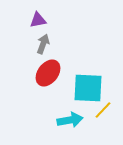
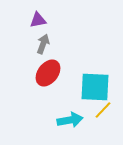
cyan square: moved 7 px right, 1 px up
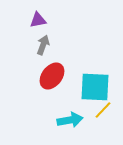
gray arrow: moved 1 px down
red ellipse: moved 4 px right, 3 px down
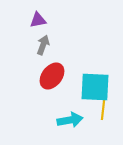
yellow line: rotated 36 degrees counterclockwise
